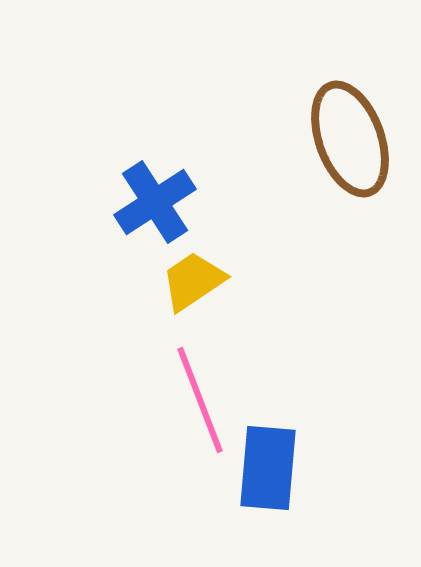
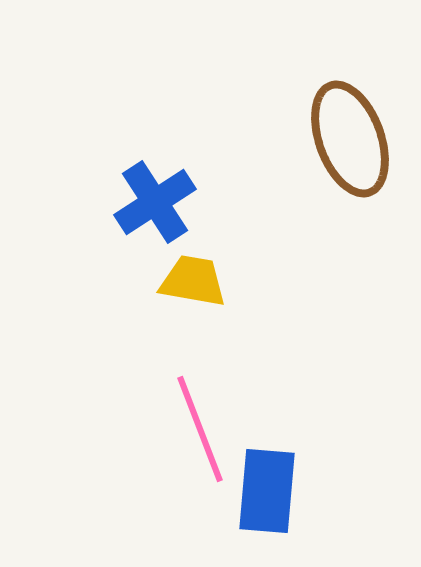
yellow trapezoid: rotated 44 degrees clockwise
pink line: moved 29 px down
blue rectangle: moved 1 px left, 23 px down
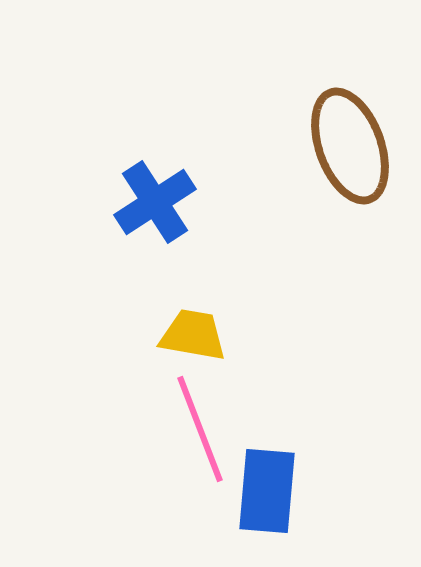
brown ellipse: moved 7 px down
yellow trapezoid: moved 54 px down
